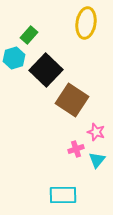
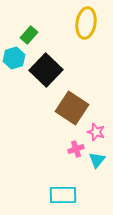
brown square: moved 8 px down
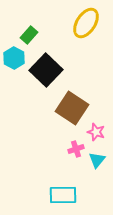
yellow ellipse: rotated 24 degrees clockwise
cyan hexagon: rotated 15 degrees counterclockwise
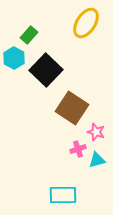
pink cross: moved 2 px right
cyan triangle: rotated 36 degrees clockwise
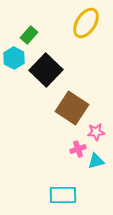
pink star: rotated 24 degrees counterclockwise
cyan triangle: moved 1 px left, 1 px down
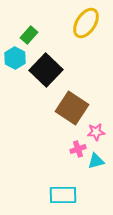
cyan hexagon: moved 1 px right
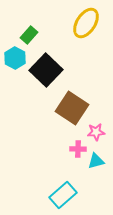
pink cross: rotated 21 degrees clockwise
cyan rectangle: rotated 40 degrees counterclockwise
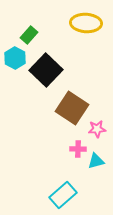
yellow ellipse: rotated 60 degrees clockwise
pink star: moved 1 px right, 3 px up
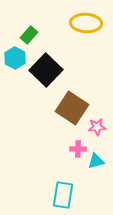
pink star: moved 2 px up
cyan rectangle: rotated 40 degrees counterclockwise
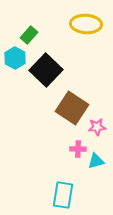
yellow ellipse: moved 1 px down
